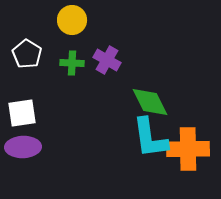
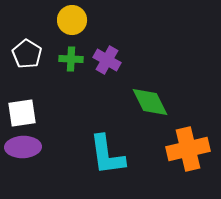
green cross: moved 1 px left, 4 px up
cyan L-shape: moved 43 px left, 17 px down
orange cross: rotated 12 degrees counterclockwise
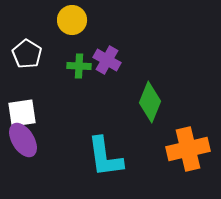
green cross: moved 8 px right, 7 px down
green diamond: rotated 48 degrees clockwise
purple ellipse: moved 7 px up; rotated 60 degrees clockwise
cyan L-shape: moved 2 px left, 2 px down
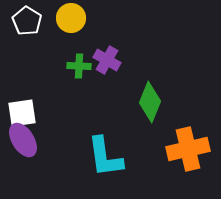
yellow circle: moved 1 px left, 2 px up
white pentagon: moved 33 px up
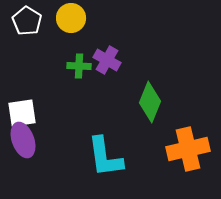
purple ellipse: rotated 12 degrees clockwise
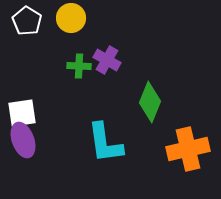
cyan L-shape: moved 14 px up
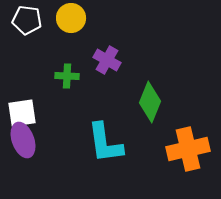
white pentagon: moved 1 px up; rotated 24 degrees counterclockwise
green cross: moved 12 px left, 10 px down
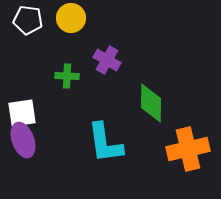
white pentagon: moved 1 px right
green diamond: moved 1 px right, 1 px down; rotated 21 degrees counterclockwise
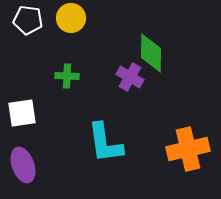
purple cross: moved 23 px right, 17 px down
green diamond: moved 50 px up
purple ellipse: moved 25 px down
